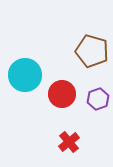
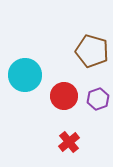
red circle: moved 2 px right, 2 px down
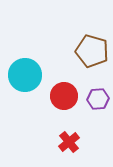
purple hexagon: rotated 15 degrees clockwise
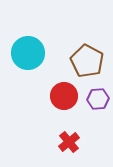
brown pentagon: moved 5 px left, 10 px down; rotated 12 degrees clockwise
cyan circle: moved 3 px right, 22 px up
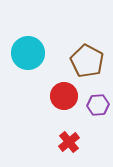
purple hexagon: moved 6 px down
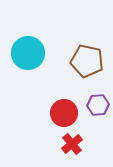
brown pentagon: rotated 16 degrees counterclockwise
red circle: moved 17 px down
red cross: moved 3 px right, 2 px down
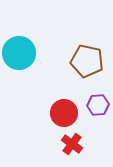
cyan circle: moved 9 px left
red cross: rotated 15 degrees counterclockwise
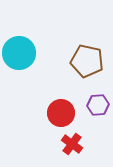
red circle: moved 3 px left
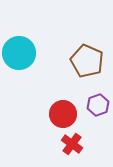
brown pentagon: rotated 12 degrees clockwise
purple hexagon: rotated 15 degrees counterclockwise
red circle: moved 2 px right, 1 px down
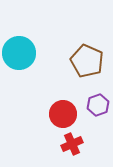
red cross: rotated 30 degrees clockwise
